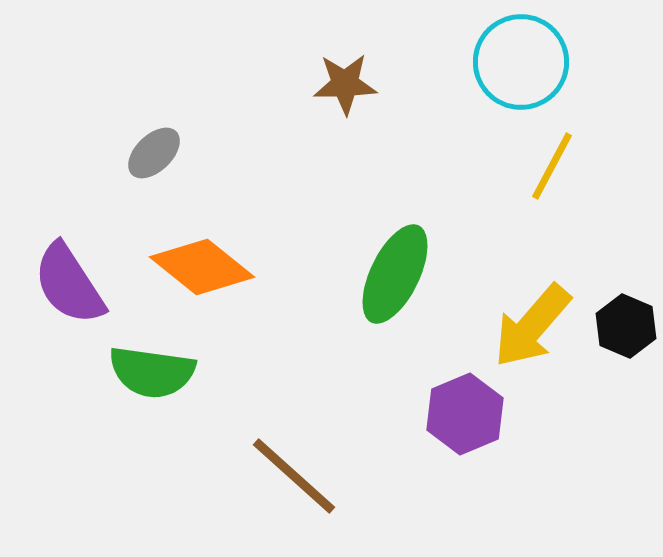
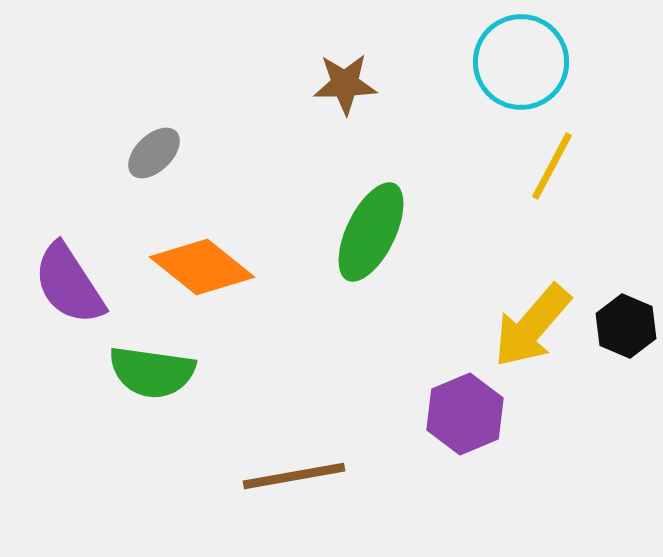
green ellipse: moved 24 px left, 42 px up
brown line: rotated 52 degrees counterclockwise
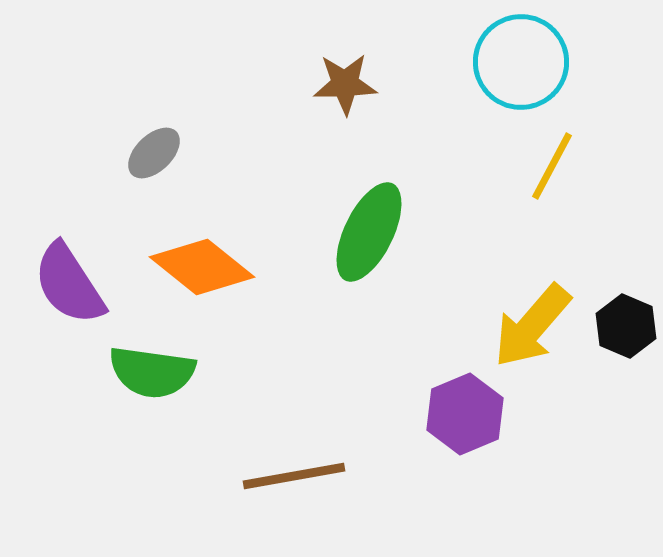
green ellipse: moved 2 px left
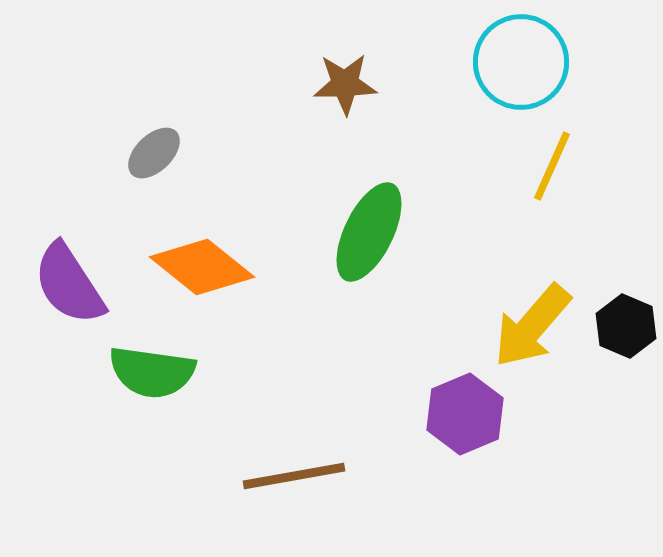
yellow line: rotated 4 degrees counterclockwise
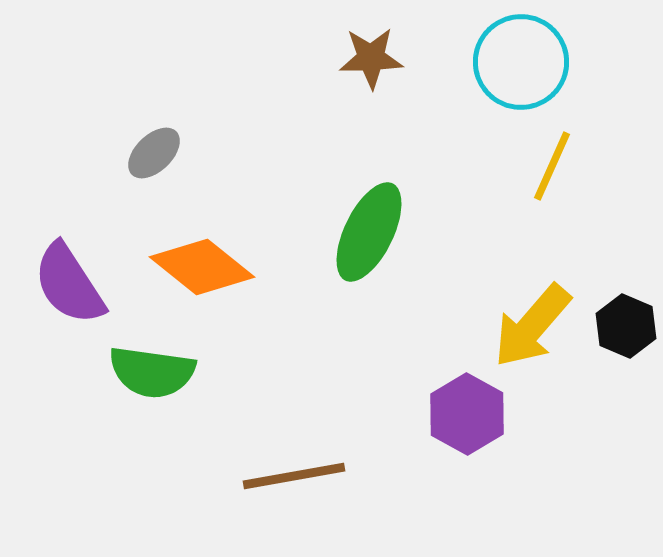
brown star: moved 26 px right, 26 px up
purple hexagon: moved 2 px right; rotated 8 degrees counterclockwise
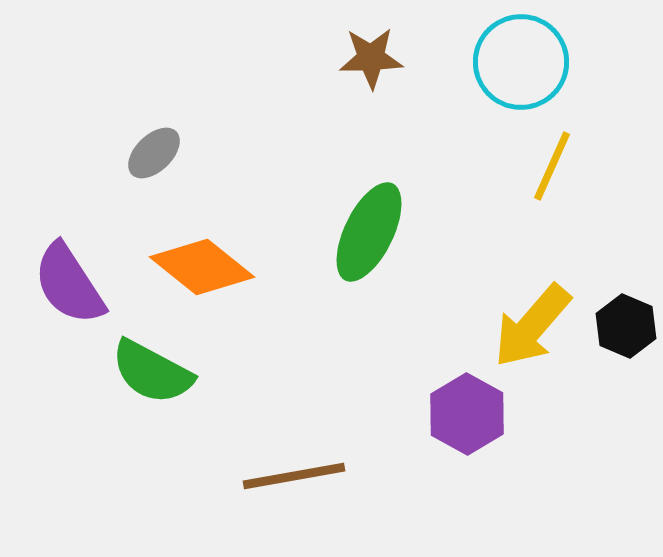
green semicircle: rotated 20 degrees clockwise
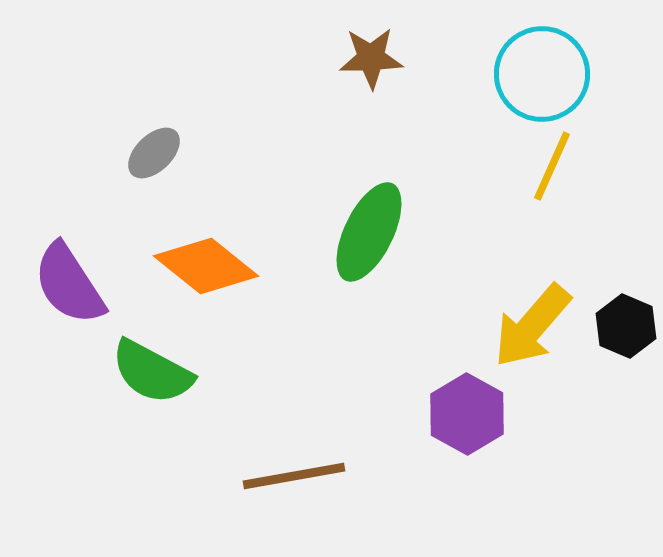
cyan circle: moved 21 px right, 12 px down
orange diamond: moved 4 px right, 1 px up
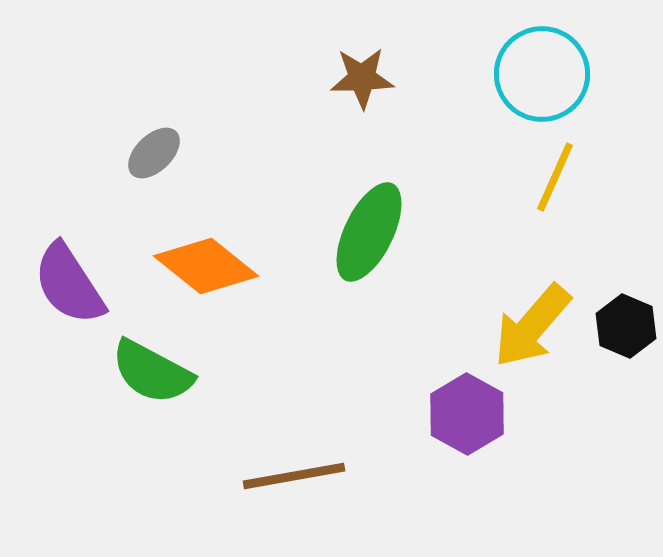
brown star: moved 9 px left, 20 px down
yellow line: moved 3 px right, 11 px down
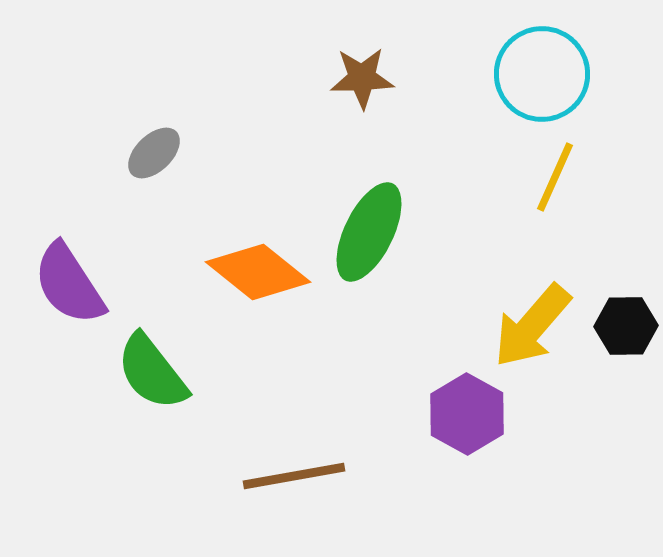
orange diamond: moved 52 px right, 6 px down
black hexagon: rotated 24 degrees counterclockwise
green semicircle: rotated 24 degrees clockwise
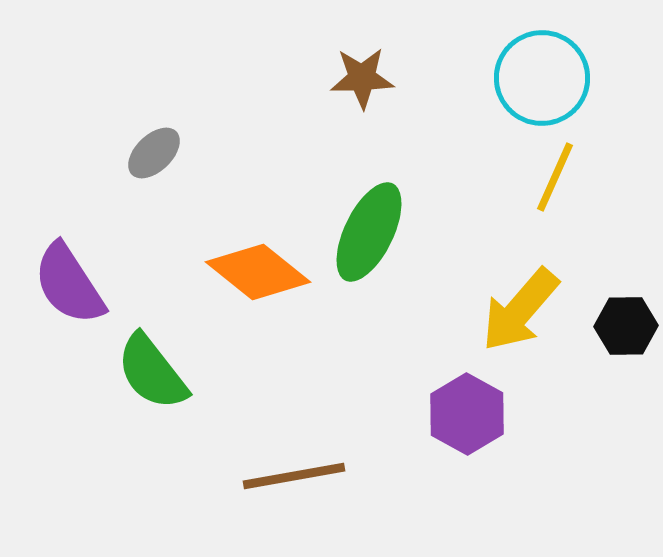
cyan circle: moved 4 px down
yellow arrow: moved 12 px left, 16 px up
